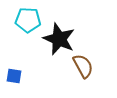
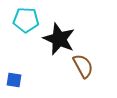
cyan pentagon: moved 2 px left
blue square: moved 4 px down
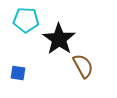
black star: rotated 12 degrees clockwise
blue square: moved 4 px right, 7 px up
